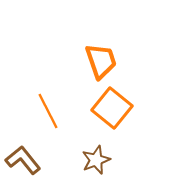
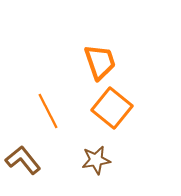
orange trapezoid: moved 1 px left, 1 px down
brown star: rotated 12 degrees clockwise
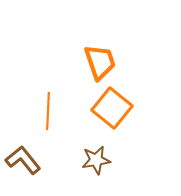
orange line: rotated 30 degrees clockwise
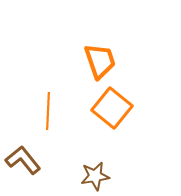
orange trapezoid: moved 1 px up
brown star: moved 1 px left, 16 px down
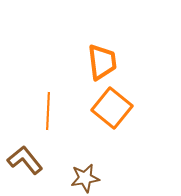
orange trapezoid: moved 2 px right, 1 px down; rotated 12 degrees clockwise
brown L-shape: moved 2 px right
brown star: moved 10 px left, 2 px down
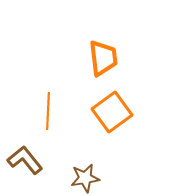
orange trapezoid: moved 1 px right, 4 px up
orange square: moved 4 px down; rotated 15 degrees clockwise
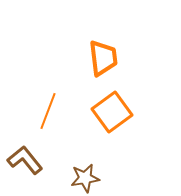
orange line: rotated 18 degrees clockwise
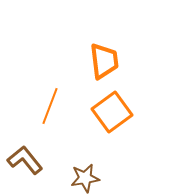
orange trapezoid: moved 1 px right, 3 px down
orange line: moved 2 px right, 5 px up
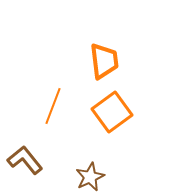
orange line: moved 3 px right
brown star: moved 5 px right, 1 px up; rotated 16 degrees counterclockwise
